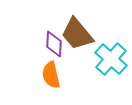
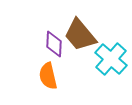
brown trapezoid: moved 3 px right, 1 px down
orange semicircle: moved 3 px left, 1 px down
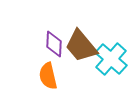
brown trapezoid: moved 1 px right, 11 px down
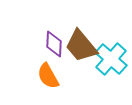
orange semicircle: rotated 16 degrees counterclockwise
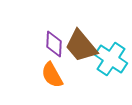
cyan cross: rotated 8 degrees counterclockwise
orange semicircle: moved 4 px right, 1 px up
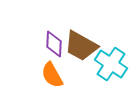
brown trapezoid: rotated 21 degrees counterclockwise
cyan cross: moved 5 px down
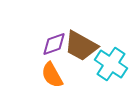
purple diamond: rotated 68 degrees clockwise
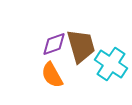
brown trapezoid: rotated 135 degrees counterclockwise
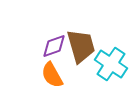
purple diamond: moved 2 px down
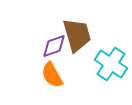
brown trapezoid: moved 4 px left, 11 px up
